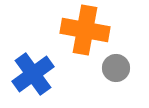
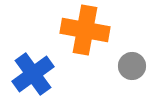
gray circle: moved 16 px right, 2 px up
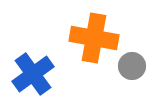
orange cross: moved 9 px right, 8 px down
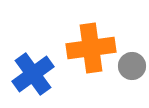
orange cross: moved 3 px left, 10 px down; rotated 18 degrees counterclockwise
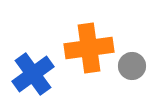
orange cross: moved 2 px left
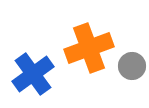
orange cross: rotated 12 degrees counterclockwise
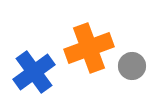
blue cross: moved 1 px right, 2 px up
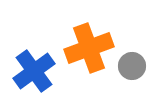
blue cross: moved 1 px up
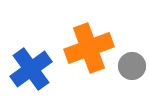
blue cross: moved 3 px left, 2 px up
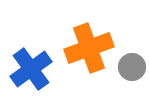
gray circle: moved 1 px down
